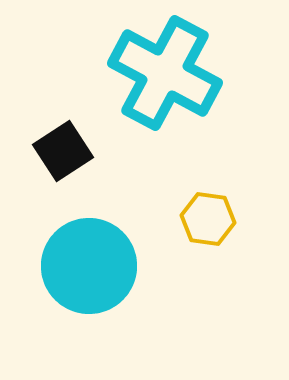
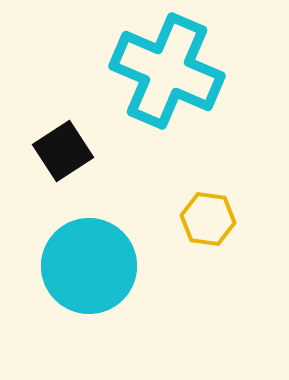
cyan cross: moved 2 px right, 2 px up; rotated 5 degrees counterclockwise
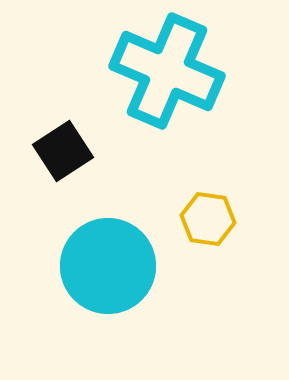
cyan circle: moved 19 px right
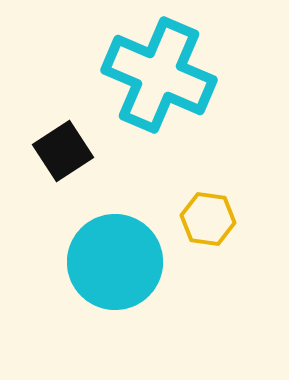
cyan cross: moved 8 px left, 4 px down
cyan circle: moved 7 px right, 4 px up
